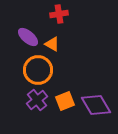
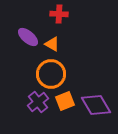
red cross: rotated 12 degrees clockwise
orange circle: moved 13 px right, 4 px down
purple cross: moved 1 px right, 2 px down
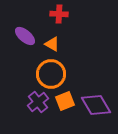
purple ellipse: moved 3 px left, 1 px up
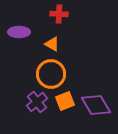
purple ellipse: moved 6 px left, 4 px up; rotated 40 degrees counterclockwise
purple cross: moved 1 px left
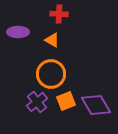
purple ellipse: moved 1 px left
orange triangle: moved 4 px up
orange square: moved 1 px right
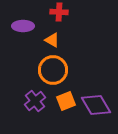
red cross: moved 2 px up
purple ellipse: moved 5 px right, 6 px up
orange circle: moved 2 px right, 4 px up
purple cross: moved 2 px left, 1 px up
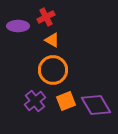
red cross: moved 13 px left, 5 px down; rotated 30 degrees counterclockwise
purple ellipse: moved 5 px left
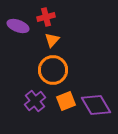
red cross: rotated 12 degrees clockwise
purple ellipse: rotated 20 degrees clockwise
orange triangle: rotated 42 degrees clockwise
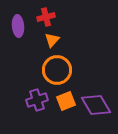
purple ellipse: rotated 65 degrees clockwise
orange circle: moved 4 px right
purple cross: moved 2 px right, 1 px up; rotated 20 degrees clockwise
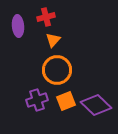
orange triangle: moved 1 px right
purple diamond: rotated 16 degrees counterclockwise
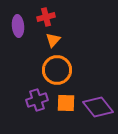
orange square: moved 2 px down; rotated 24 degrees clockwise
purple diamond: moved 2 px right, 2 px down; rotated 8 degrees clockwise
